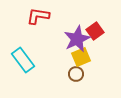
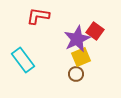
red square: rotated 18 degrees counterclockwise
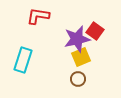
purple star: rotated 12 degrees clockwise
cyan rectangle: rotated 55 degrees clockwise
brown circle: moved 2 px right, 5 px down
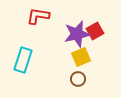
red square: rotated 24 degrees clockwise
purple star: moved 5 px up
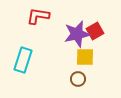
yellow square: moved 4 px right; rotated 24 degrees clockwise
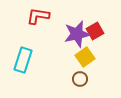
yellow square: rotated 36 degrees counterclockwise
brown circle: moved 2 px right
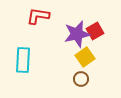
cyan rectangle: rotated 15 degrees counterclockwise
brown circle: moved 1 px right
